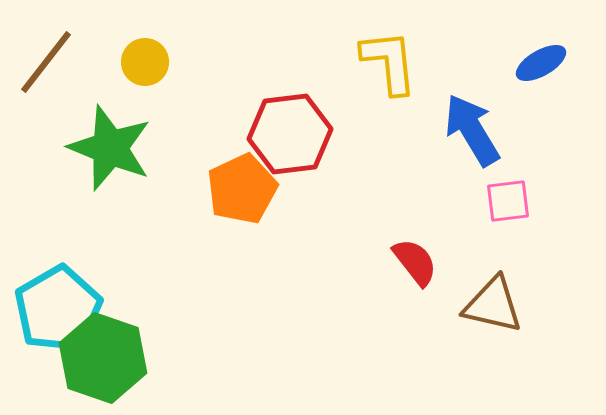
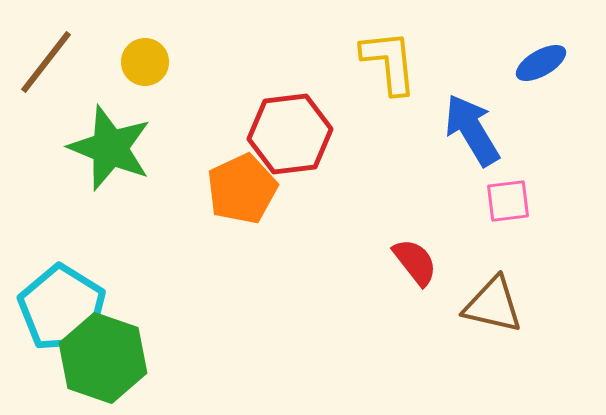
cyan pentagon: moved 4 px right, 1 px up; rotated 10 degrees counterclockwise
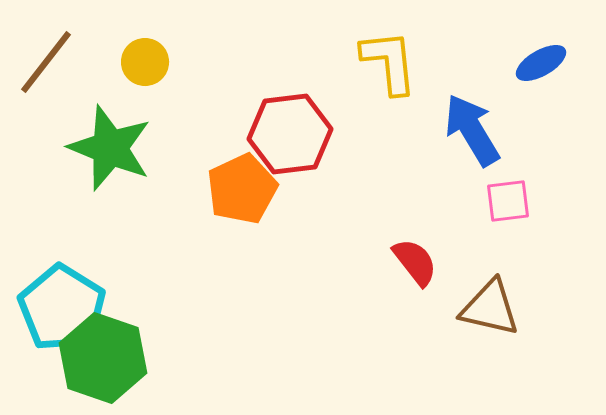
brown triangle: moved 3 px left, 3 px down
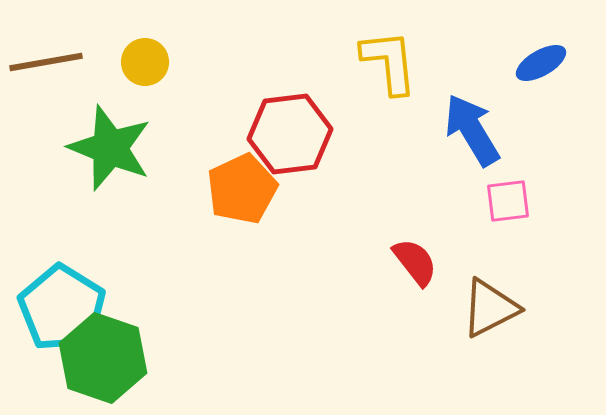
brown line: rotated 42 degrees clockwise
brown triangle: rotated 40 degrees counterclockwise
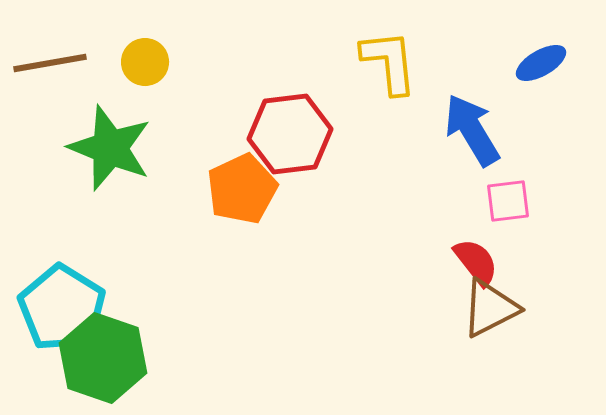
brown line: moved 4 px right, 1 px down
red semicircle: moved 61 px right
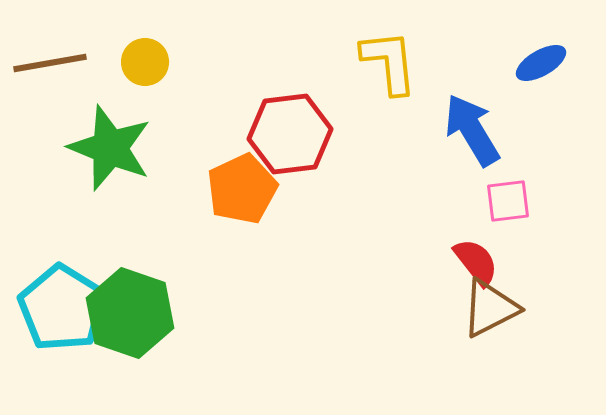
green hexagon: moved 27 px right, 45 px up
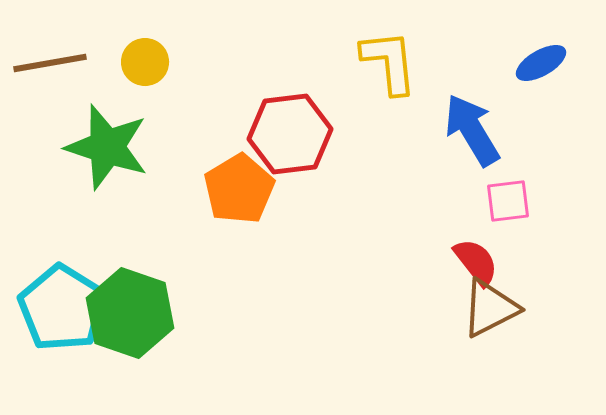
green star: moved 3 px left, 1 px up; rotated 4 degrees counterclockwise
orange pentagon: moved 3 px left; rotated 6 degrees counterclockwise
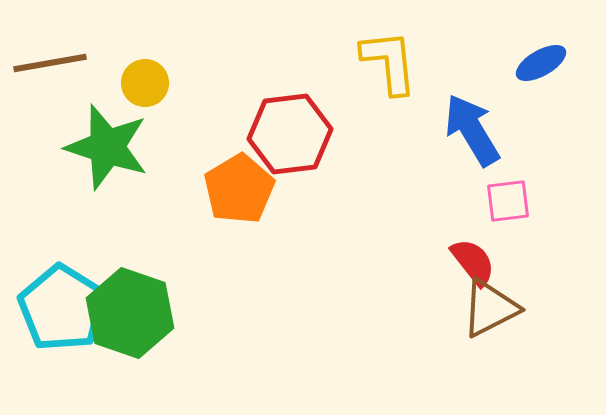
yellow circle: moved 21 px down
red semicircle: moved 3 px left
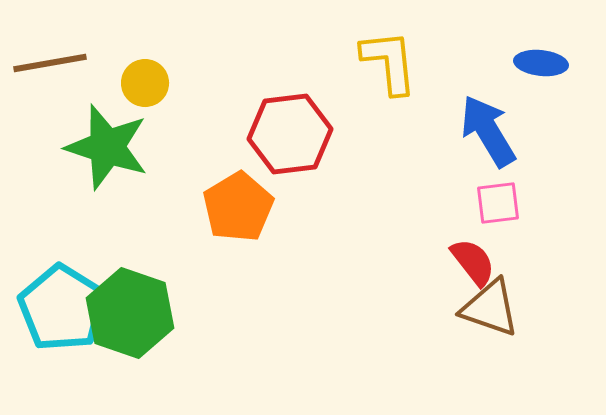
blue ellipse: rotated 36 degrees clockwise
blue arrow: moved 16 px right, 1 px down
orange pentagon: moved 1 px left, 18 px down
pink square: moved 10 px left, 2 px down
brown triangle: rotated 46 degrees clockwise
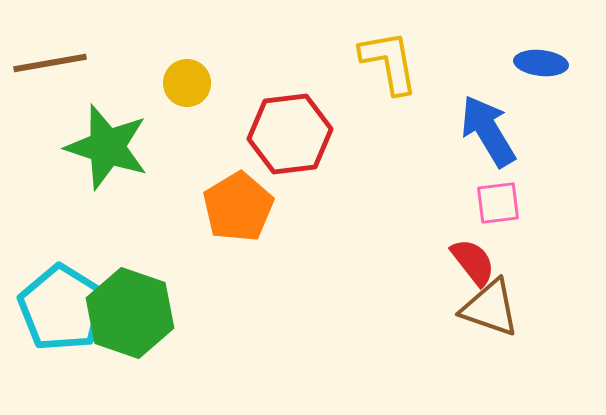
yellow L-shape: rotated 4 degrees counterclockwise
yellow circle: moved 42 px right
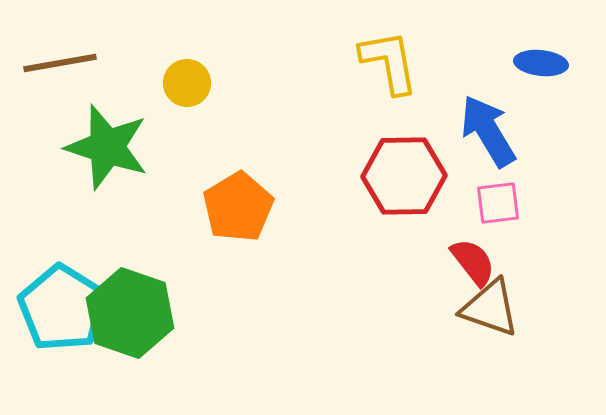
brown line: moved 10 px right
red hexagon: moved 114 px right, 42 px down; rotated 6 degrees clockwise
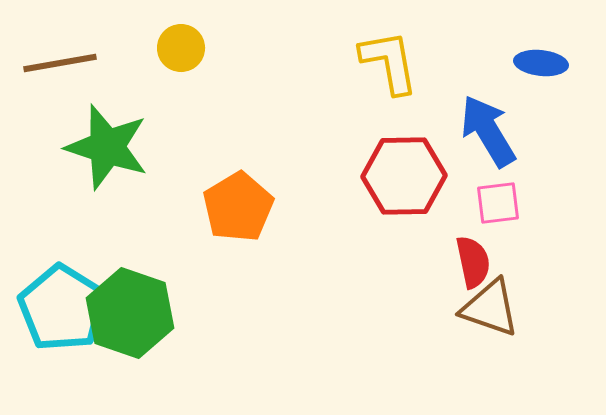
yellow circle: moved 6 px left, 35 px up
red semicircle: rotated 26 degrees clockwise
